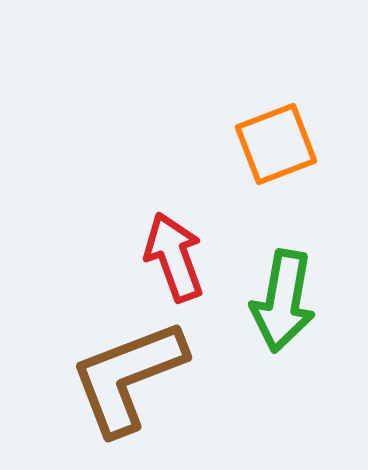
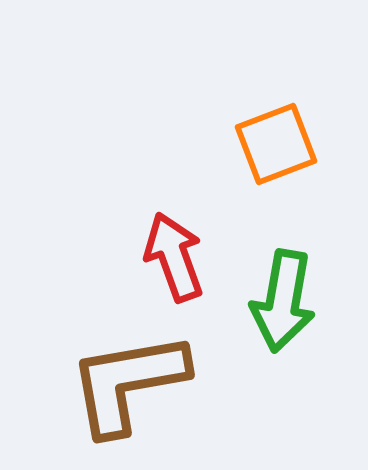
brown L-shape: moved 6 px down; rotated 11 degrees clockwise
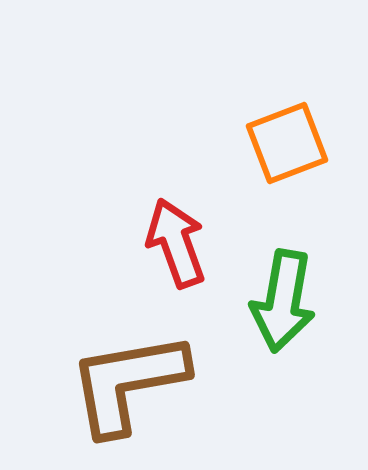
orange square: moved 11 px right, 1 px up
red arrow: moved 2 px right, 14 px up
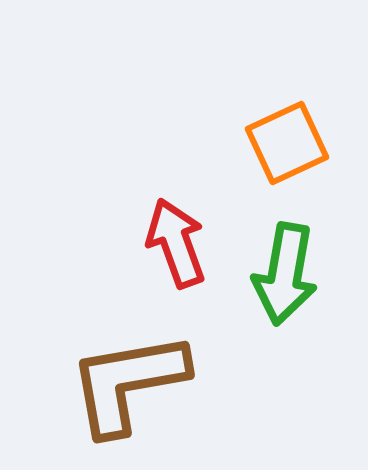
orange square: rotated 4 degrees counterclockwise
green arrow: moved 2 px right, 27 px up
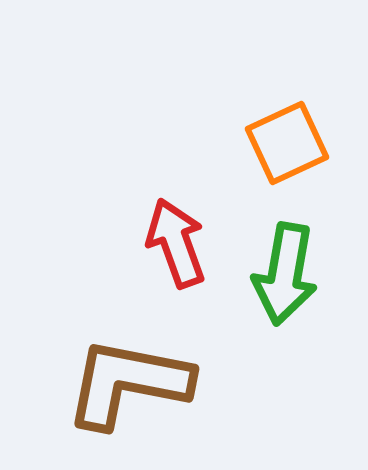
brown L-shape: rotated 21 degrees clockwise
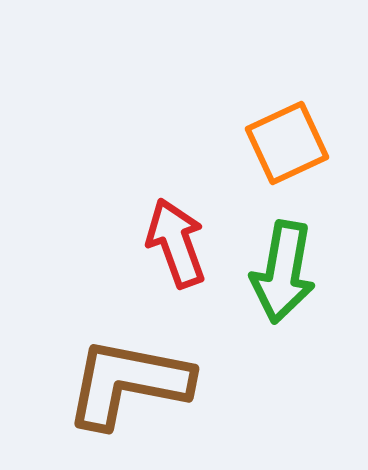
green arrow: moved 2 px left, 2 px up
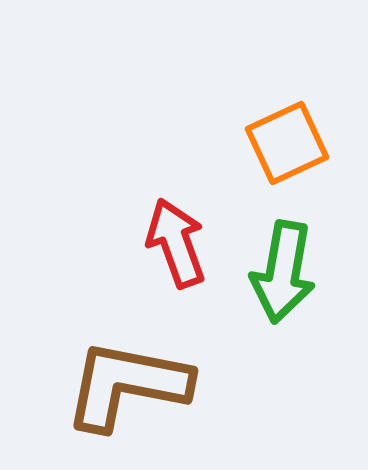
brown L-shape: moved 1 px left, 2 px down
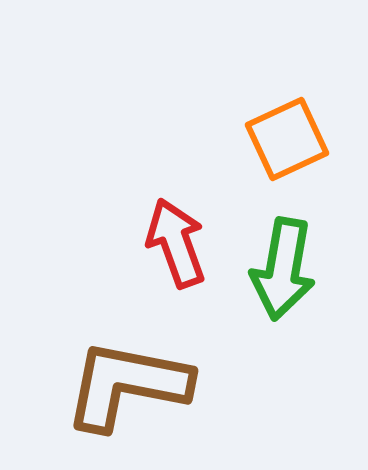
orange square: moved 4 px up
green arrow: moved 3 px up
